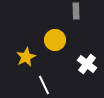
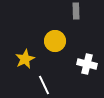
yellow circle: moved 1 px down
yellow star: moved 1 px left, 2 px down
white cross: rotated 24 degrees counterclockwise
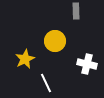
white line: moved 2 px right, 2 px up
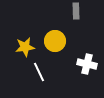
yellow star: moved 12 px up; rotated 18 degrees clockwise
white line: moved 7 px left, 11 px up
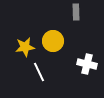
gray rectangle: moved 1 px down
yellow circle: moved 2 px left
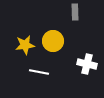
gray rectangle: moved 1 px left
yellow star: moved 2 px up
white line: rotated 54 degrees counterclockwise
